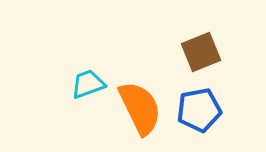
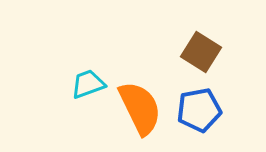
brown square: rotated 36 degrees counterclockwise
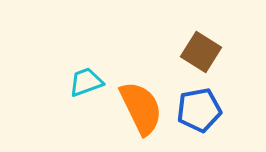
cyan trapezoid: moved 2 px left, 2 px up
orange semicircle: moved 1 px right
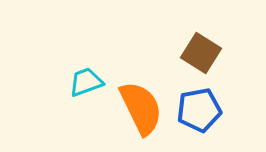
brown square: moved 1 px down
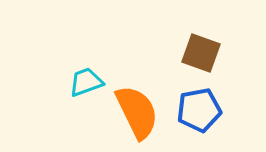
brown square: rotated 12 degrees counterclockwise
orange semicircle: moved 4 px left, 4 px down
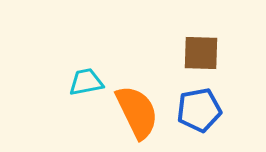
brown square: rotated 18 degrees counterclockwise
cyan trapezoid: rotated 9 degrees clockwise
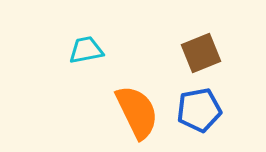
brown square: rotated 24 degrees counterclockwise
cyan trapezoid: moved 32 px up
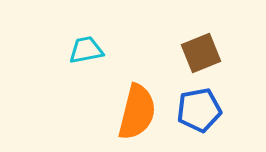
orange semicircle: rotated 40 degrees clockwise
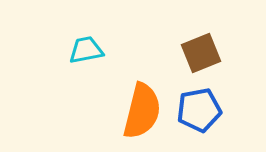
orange semicircle: moved 5 px right, 1 px up
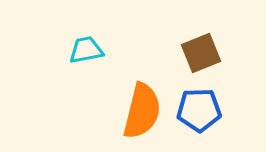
blue pentagon: rotated 9 degrees clockwise
